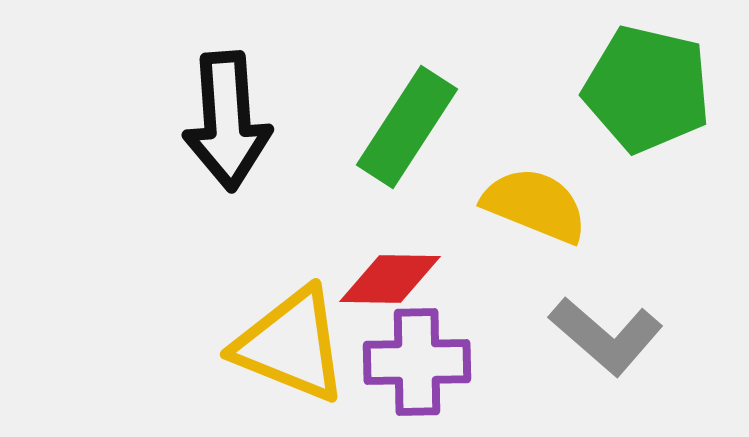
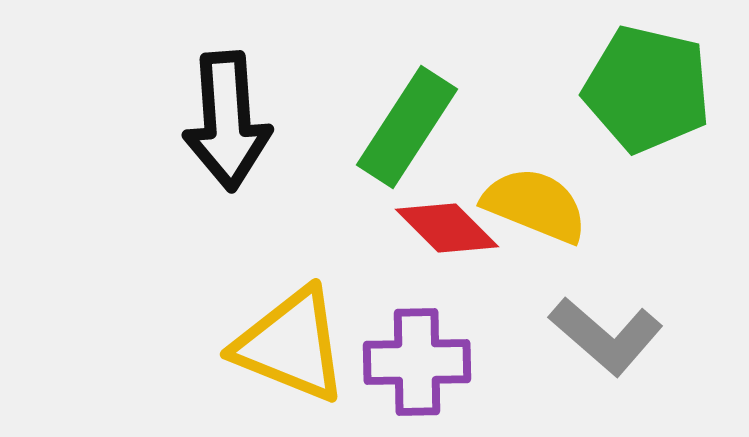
red diamond: moved 57 px right, 51 px up; rotated 44 degrees clockwise
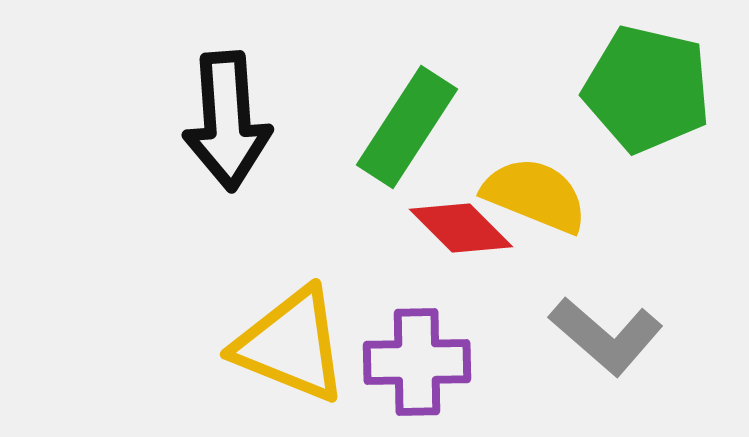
yellow semicircle: moved 10 px up
red diamond: moved 14 px right
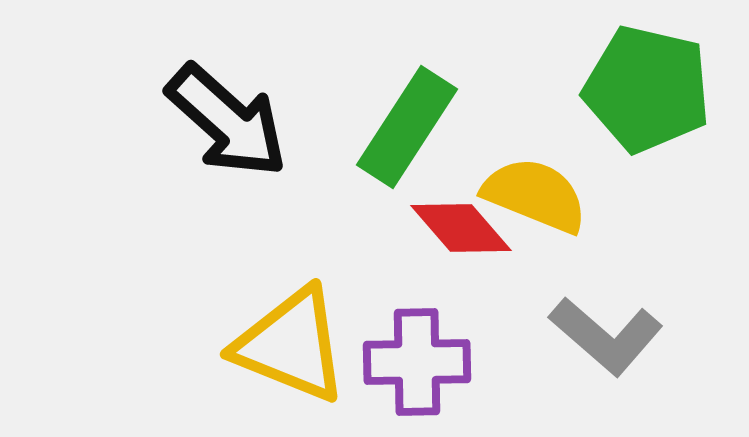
black arrow: rotated 44 degrees counterclockwise
red diamond: rotated 4 degrees clockwise
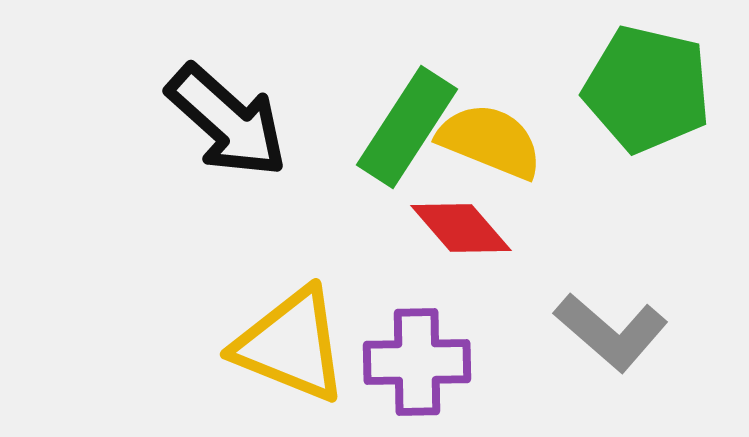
yellow semicircle: moved 45 px left, 54 px up
gray L-shape: moved 5 px right, 4 px up
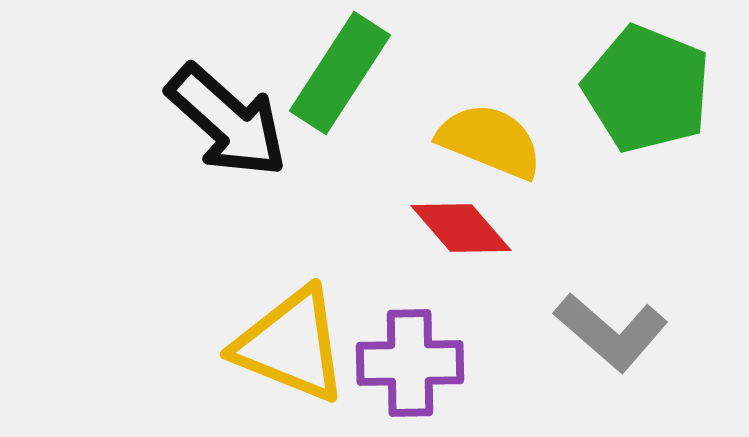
green pentagon: rotated 9 degrees clockwise
green rectangle: moved 67 px left, 54 px up
purple cross: moved 7 px left, 1 px down
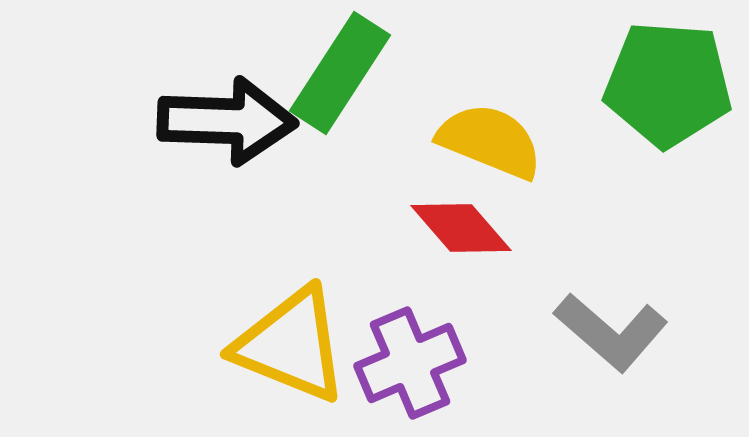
green pentagon: moved 21 px right, 5 px up; rotated 18 degrees counterclockwise
black arrow: rotated 40 degrees counterclockwise
purple cross: rotated 22 degrees counterclockwise
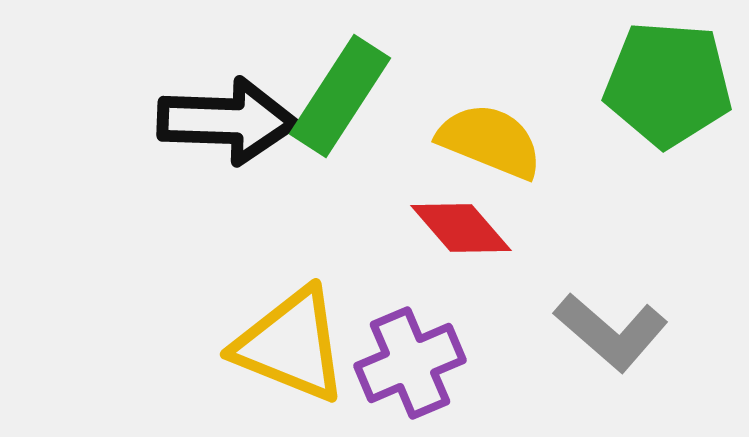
green rectangle: moved 23 px down
